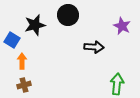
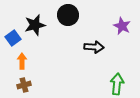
blue square: moved 1 px right, 2 px up; rotated 21 degrees clockwise
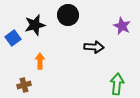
orange arrow: moved 18 px right
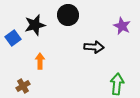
brown cross: moved 1 px left, 1 px down; rotated 16 degrees counterclockwise
